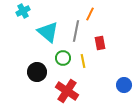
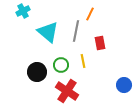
green circle: moved 2 px left, 7 px down
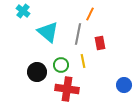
cyan cross: rotated 24 degrees counterclockwise
gray line: moved 2 px right, 3 px down
red cross: moved 2 px up; rotated 25 degrees counterclockwise
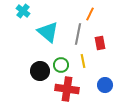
black circle: moved 3 px right, 1 px up
blue circle: moved 19 px left
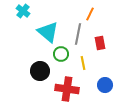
yellow line: moved 2 px down
green circle: moved 11 px up
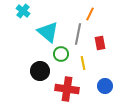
blue circle: moved 1 px down
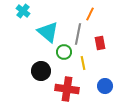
green circle: moved 3 px right, 2 px up
black circle: moved 1 px right
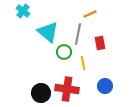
orange line: rotated 40 degrees clockwise
black circle: moved 22 px down
